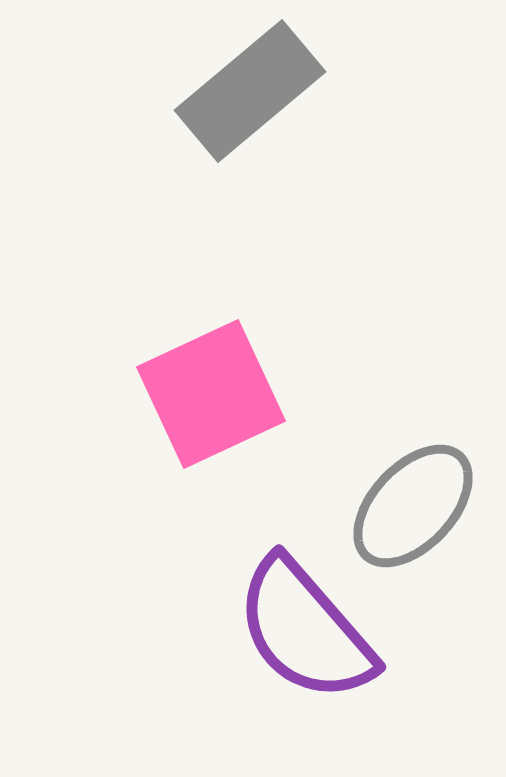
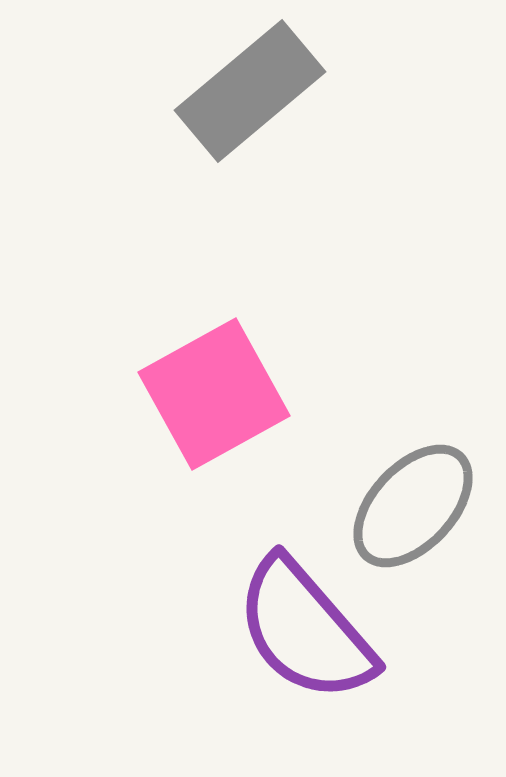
pink square: moved 3 px right; rotated 4 degrees counterclockwise
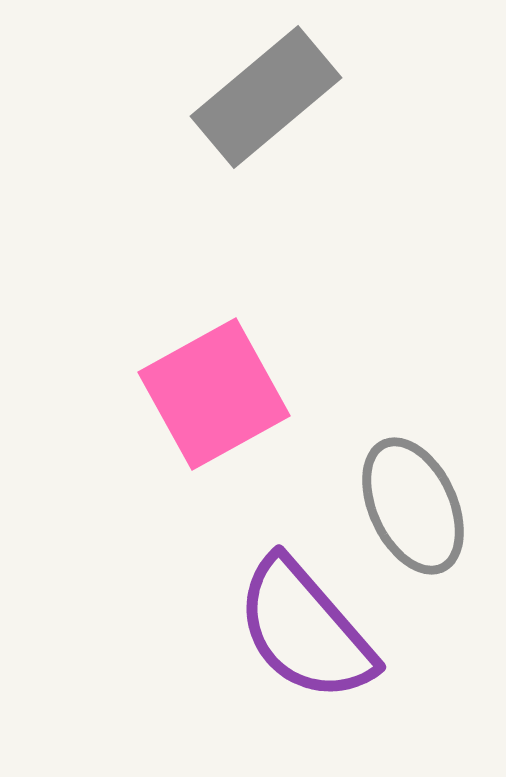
gray rectangle: moved 16 px right, 6 px down
gray ellipse: rotated 68 degrees counterclockwise
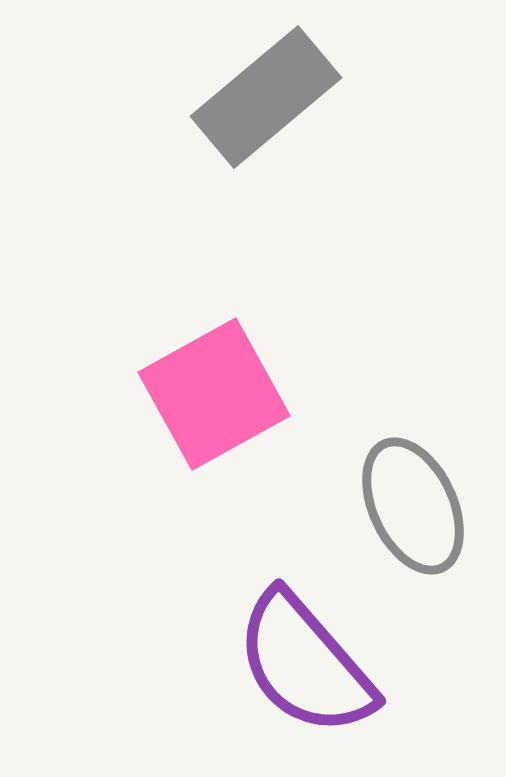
purple semicircle: moved 34 px down
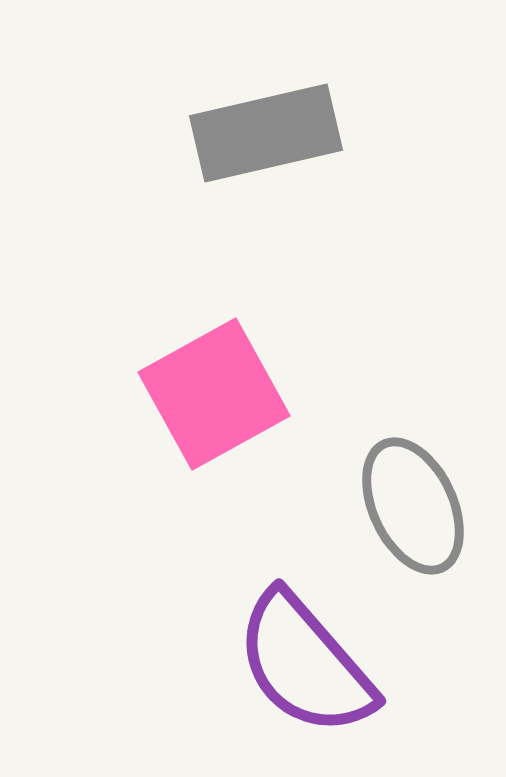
gray rectangle: moved 36 px down; rotated 27 degrees clockwise
